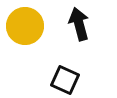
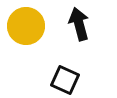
yellow circle: moved 1 px right
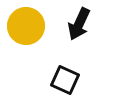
black arrow: rotated 140 degrees counterclockwise
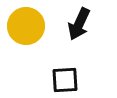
black square: rotated 28 degrees counterclockwise
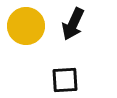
black arrow: moved 6 px left
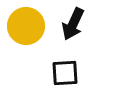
black square: moved 7 px up
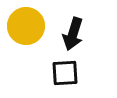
black arrow: moved 10 px down; rotated 8 degrees counterclockwise
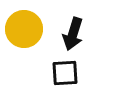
yellow circle: moved 2 px left, 3 px down
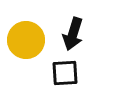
yellow circle: moved 2 px right, 11 px down
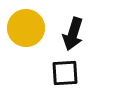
yellow circle: moved 12 px up
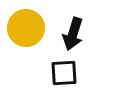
black square: moved 1 px left
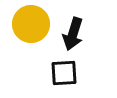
yellow circle: moved 5 px right, 4 px up
